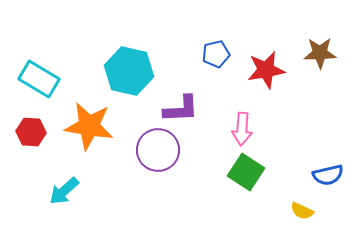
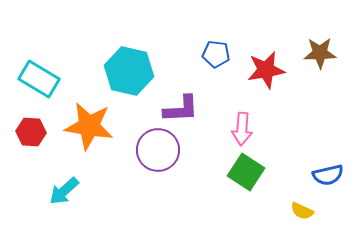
blue pentagon: rotated 20 degrees clockwise
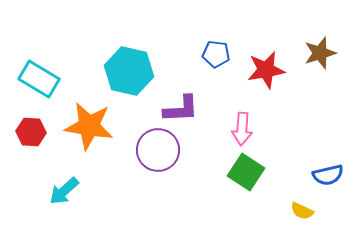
brown star: rotated 16 degrees counterclockwise
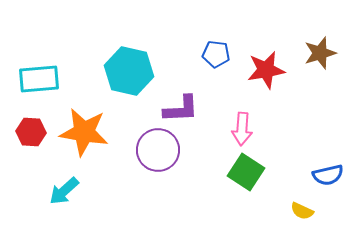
cyan rectangle: rotated 36 degrees counterclockwise
orange star: moved 5 px left, 6 px down
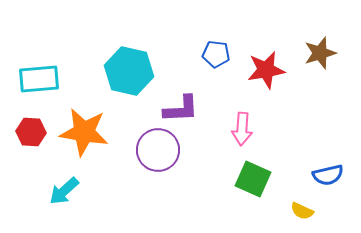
green square: moved 7 px right, 7 px down; rotated 9 degrees counterclockwise
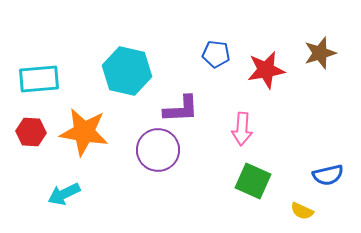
cyan hexagon: moved 2 px left
green square: moved 2 px down
cyan arrow: moved 3 px down; rotated 16 degrees clockwise
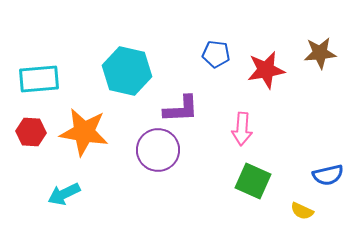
brown star: rotated 12 degrees clockwise
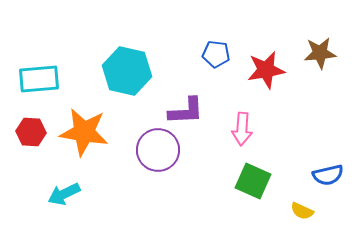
purple L-shape: moved 5 px right, 2 px down
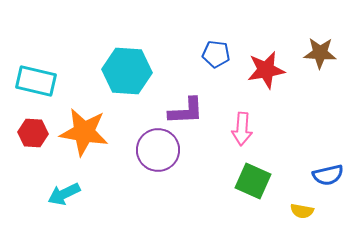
brown star: rotated 8 degrees clockwise
cyan hexagon: rotated 9 degrees counterclockwise
cyan rectangle: moved 3 px left, 2 px down; rotated 18 degrees clockwise
red hexagon: moved 2 px right, 1 px down
yellow semicircle: rotated 15 degrees counterclockwise
